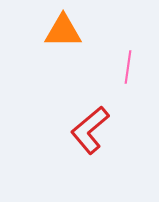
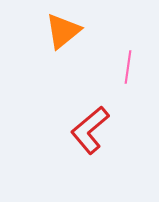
orange triangle: rotated 39 degrees counterclockwise
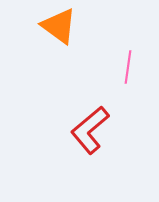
orange triangle: moved 4 px left, 5 px up; rotated 45 degrees counterclockwise
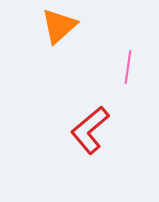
orange triangle: rotated 42 degrees clockwise
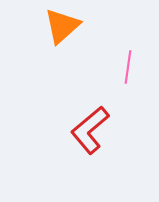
orange triangle: moved 3 px right
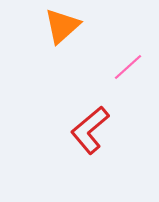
pink line: rotated 40 degrees clockwise
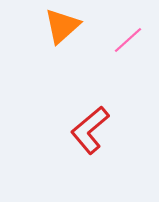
pink line: moved 27 px up
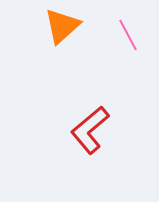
pink line: moved 5 px up; rotated 76 degrees counterclockwise
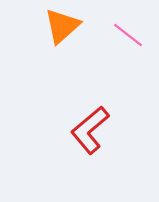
pink line: rotated 24 degrees counterclockwise
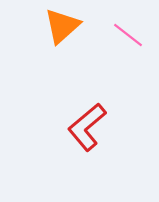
red L-shape: moved 3 px left, 3 px up
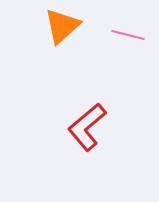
pink line: rotated 24 degrees counterclockwise
